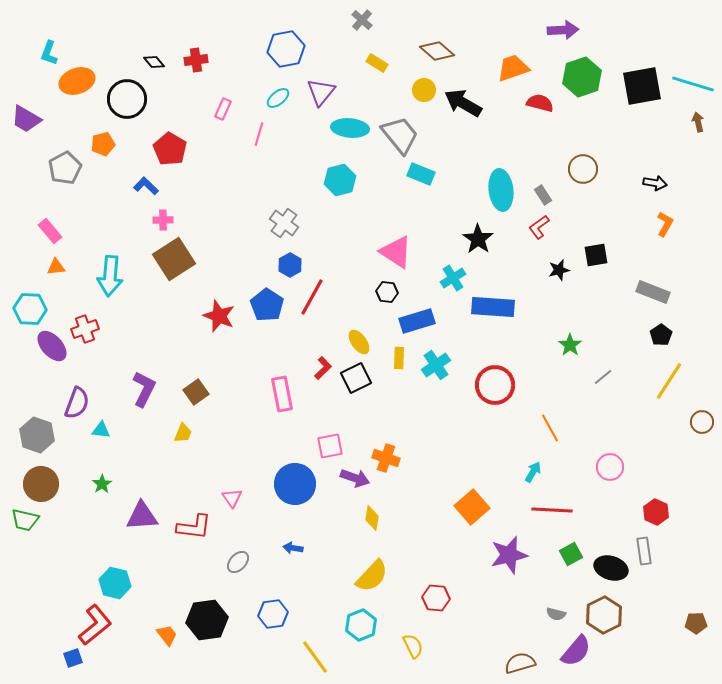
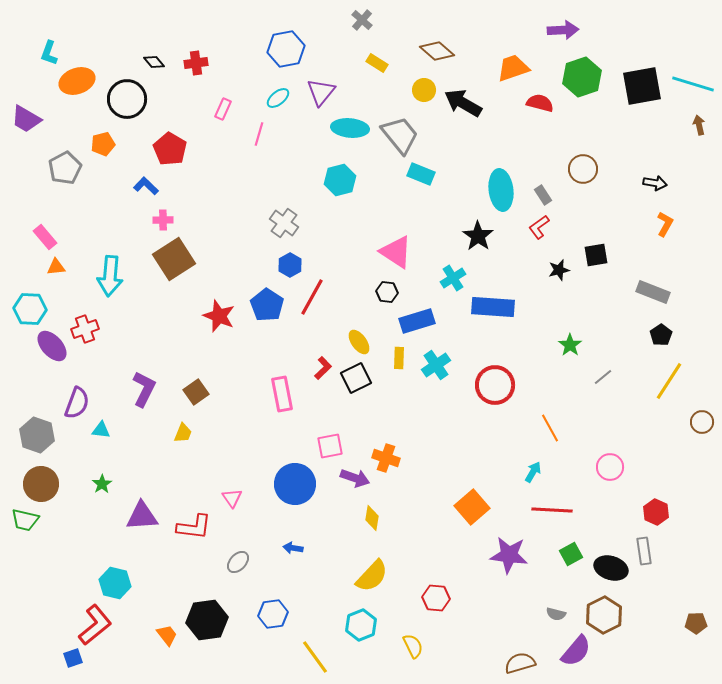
red cross at (196, 60): moved 3 px down
brown arrow at (698, 122): moved 1 px right, 3 px down
pink rectangle at (50, 231): moved 5 px left, 6 px down
black star at (478, 239): moved 3 px up
purple star at (509, 555): rotated 21 degrees clockwise
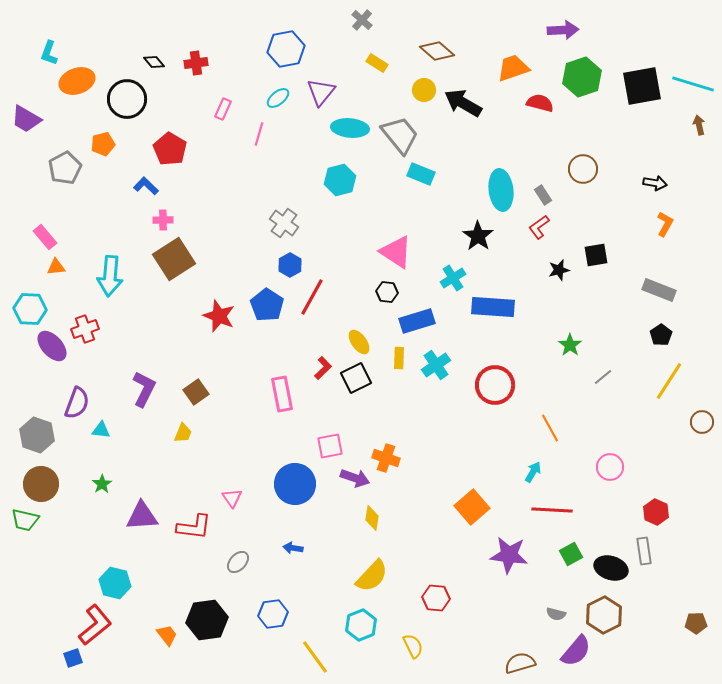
gray rectangle at (653, 292): moved 6 px right, 2 px up
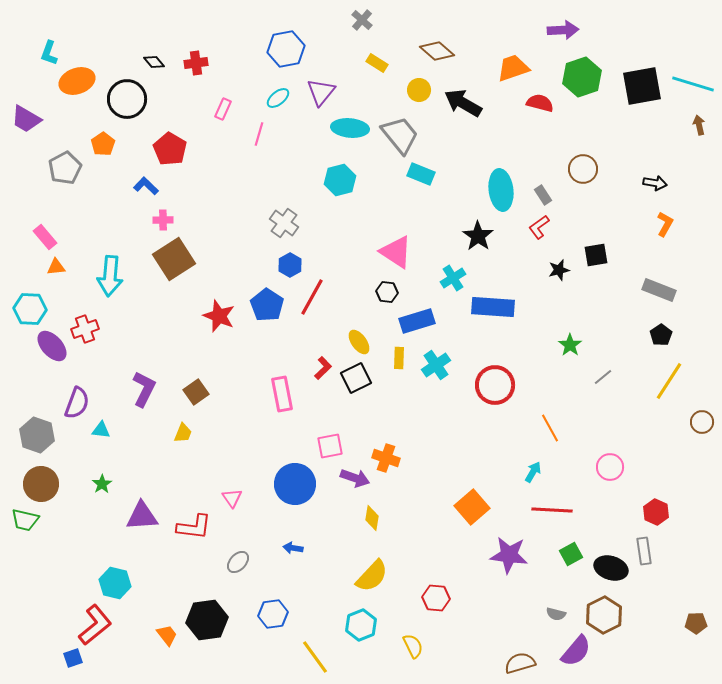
yellow circle at (424, 90): moved 5 px left
orange pentagon at (103, 144): rotated 20 degrees counterclockwise
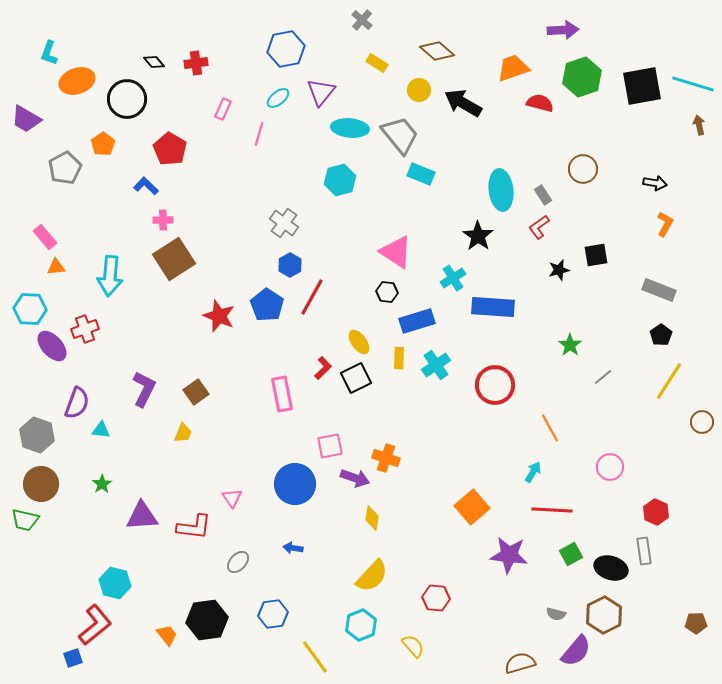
yellow semicircle at (413, 646): rotated 15 degrees counterclockwise
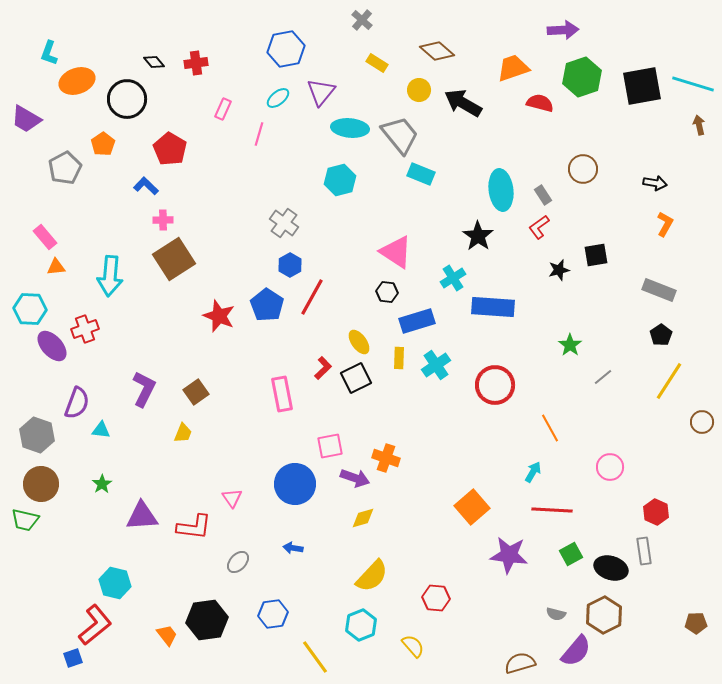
yellow diamond at (372, 518): moved 9 px left; rotated 65 degrees clockwise
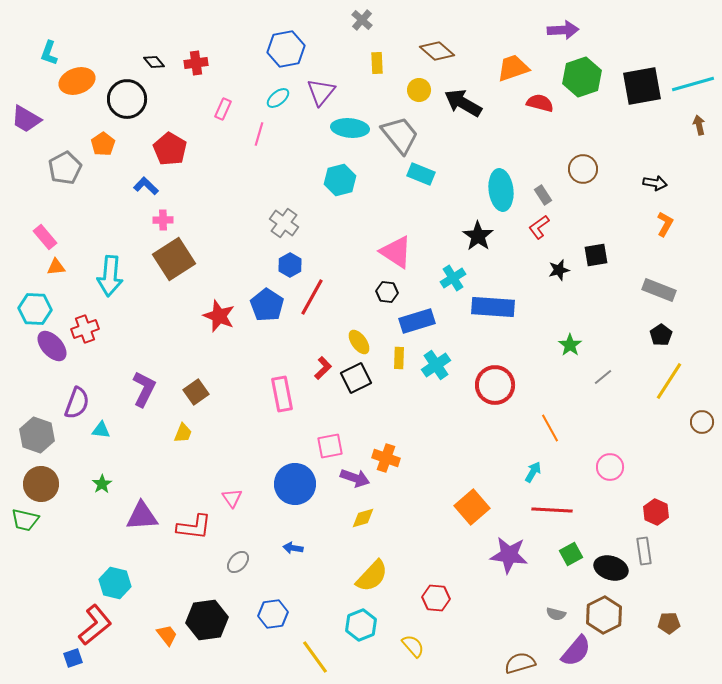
yellow rectangle at (377, 63): rotated 55 degrees clockwise
cyan line at (693, 84): rotated 33 degrees counterclockwise
cyan hexagon at (30, 309): moved 5 px right
brown pentagon at (696, 623): moved 27 px left
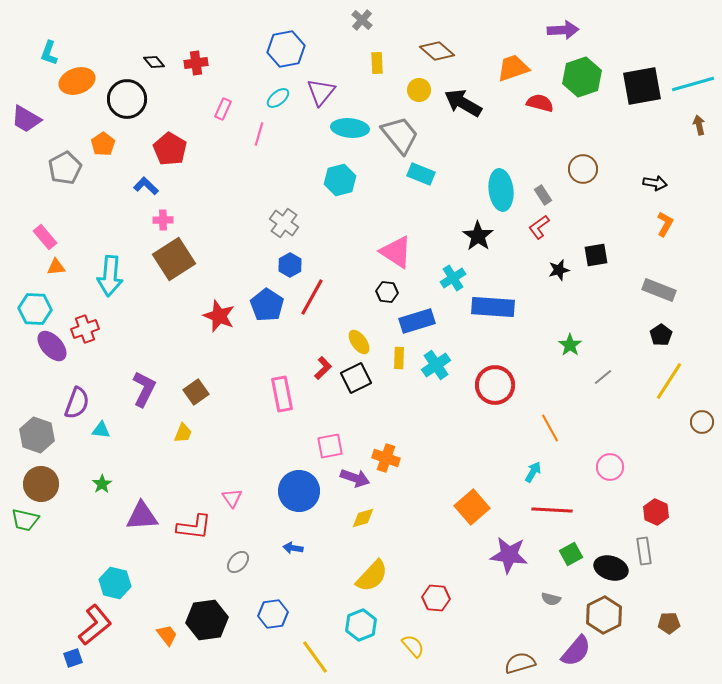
blue circle at (295, 484): moved 4 px right, 7 px down
gray semicircle at (556, 614): moved 5 px left, 15 px up
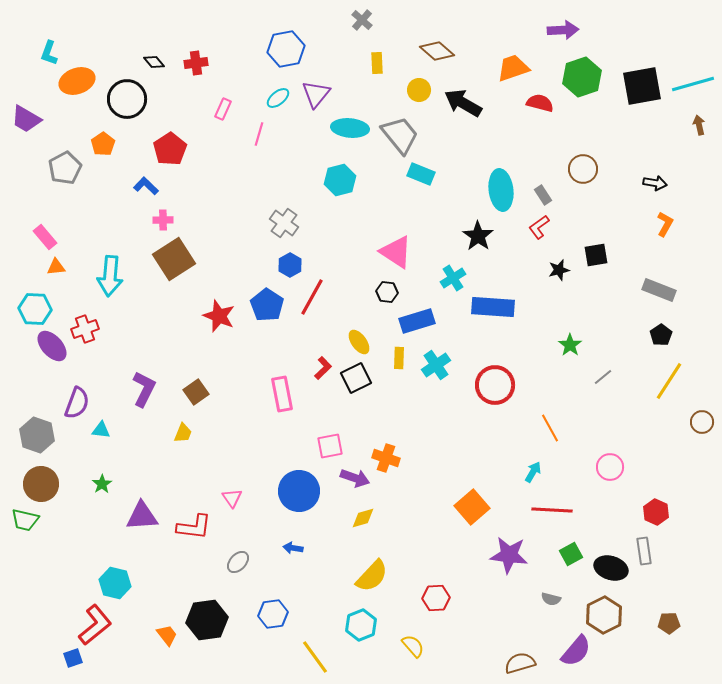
purple triangle at (321, 92): moved 5 px left, 2 px down
red pentagon at (170, 149): rotated 8 degrees clockwise
red hexagon at (436, 598): rotated 8 degrees counterclockwise
